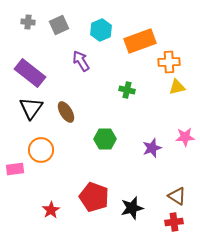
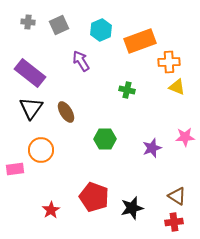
yellow triangle: rotated 36 degrees clockwise
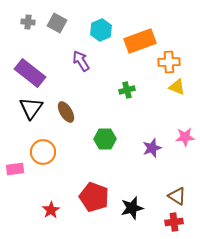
gray square: moved 2 px left, 2 px up; rotated 36 degrees counterclockwise
green cross: rotated 28 degrees counterclockwise
orange circle: moved 2 px right, 2 px down
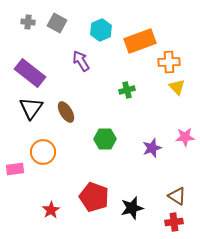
yellow triangle: rotated 24 degrees clockwise
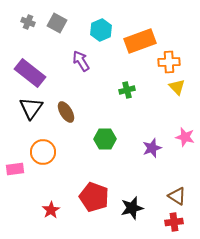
gray cross: rotated 16 degrees clockwise
pink star: rotated 18 degrees clockwise
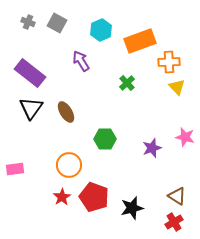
green cross: moved 7 px up; rotated 28 degrees counterclockwise
orange circle: moved 26 px right, 13 px down
red star: moved 11 px right, 13 px up
red cross: rotated 24 degrees counterclockwise
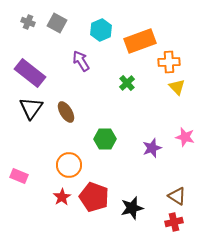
pink rectangle: moved 4 px right, 7 px down; rotated 30 degrees clockwise
red cross: rotated 18 degrees clockwise
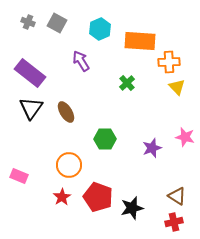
cyan hexagon: moved 1 px left, 1 px up
orange rectangle: rotated 24 degrees clockwise
red pentagon: moved 4 px right
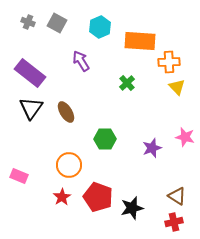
cyan hexagon: moved 2 px up
